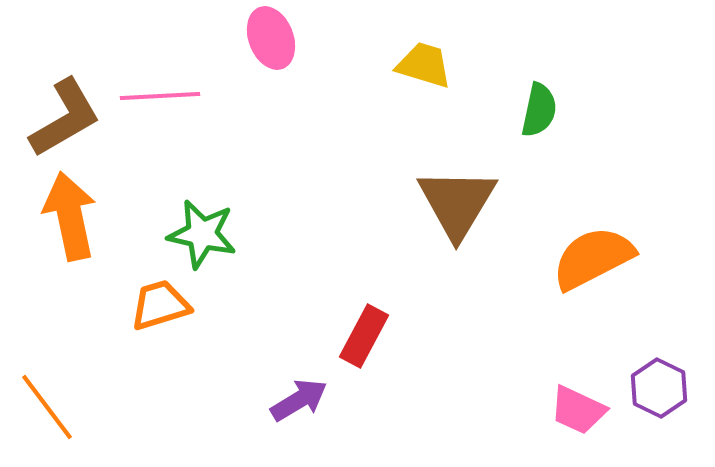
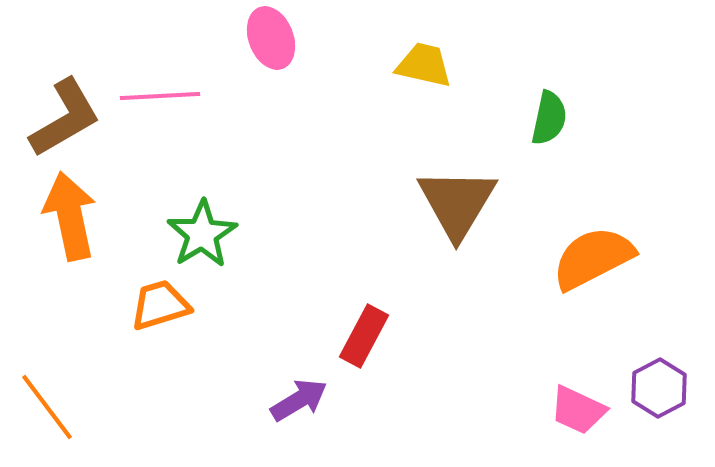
yellow trapezoid: rotated 4 degrees counterclockwise
green semicircle: moved 10 px right, 8 px down
green star: rotated 28 degrees clockwise
purple hexagon: rotated 6 degrees clockwise
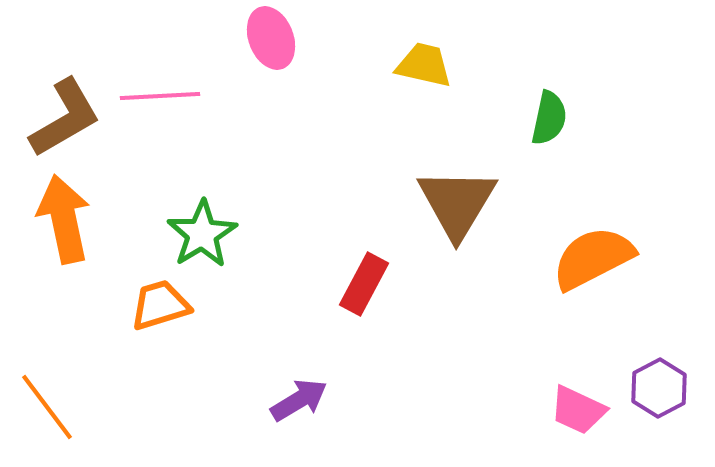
orange arrow: moved 6 px left, 3 px down
red rectangle: moved 52 px up
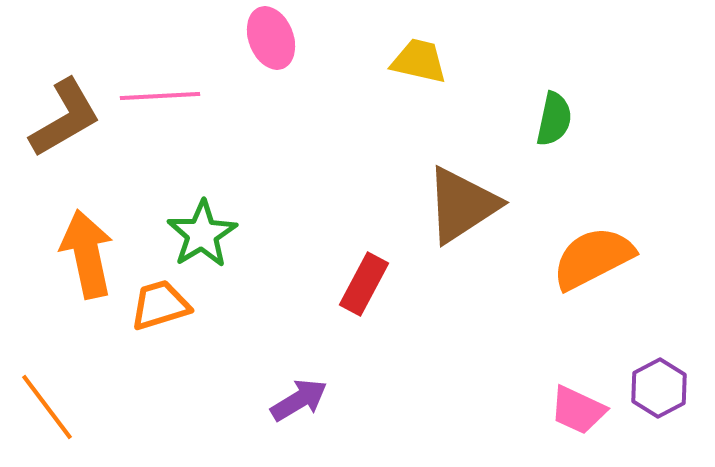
yellow trapezoid: moved 5 px left, 4 px up
green semicircle: moved 5 px right, 1 px down
brown triangle: moved 5 px right, 2 px down; rotated 26 degrees clockwise
orange arrow: moved 23 px right, 35 px down
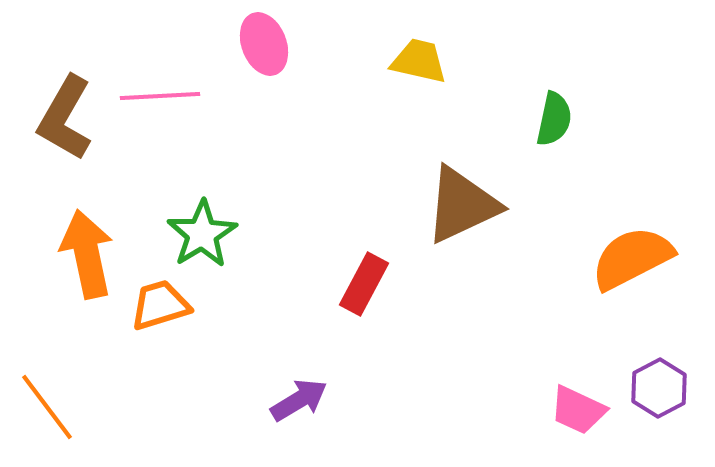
pink ellipse: moved 7 px left, 6 px down
brown L-shape: rotated 150 degrees clockwise
brown triangle: rotated 8 degrees clockwise
orange semicircle: moved 39 px right
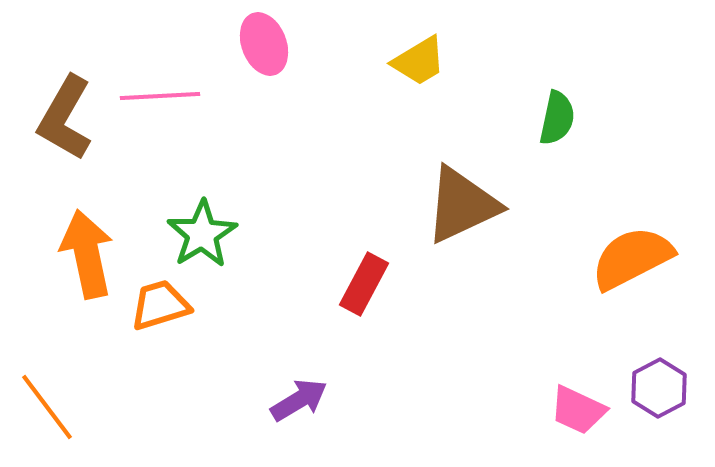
yellow trapezoid: rotated 136 degrees clockwise
green semicircle: moved 3 px right, 1 px up
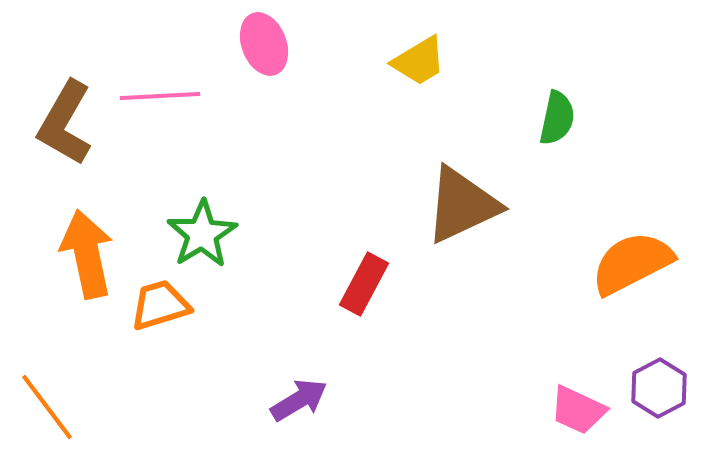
brown L-shape: moved 5 px down
orange semicircle: moved 5 px down
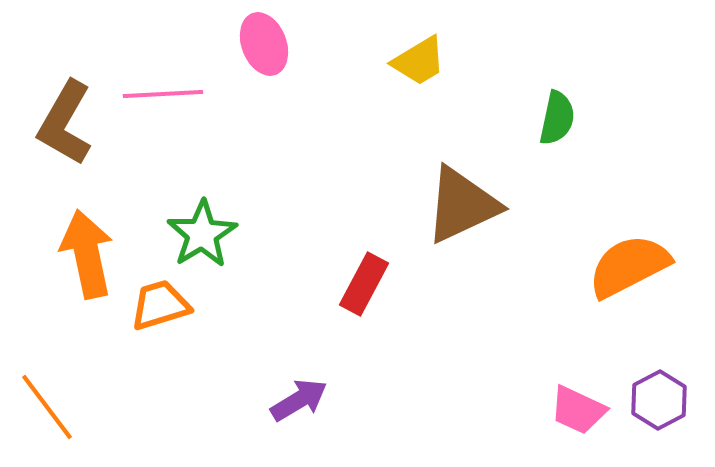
pink line: moved 3 px right, 2 px up
orange semicircle: moved 3 px left, 3 px down
purple hexagon: moved 12 px down
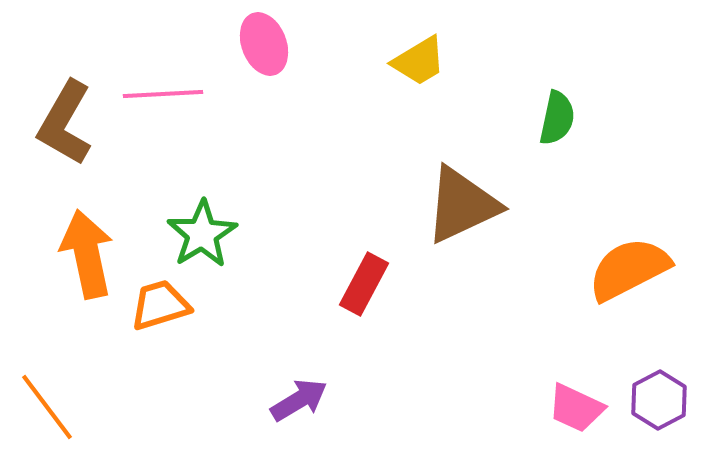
orange semicircle: moved 3 px down
pink trapezoid: moved 2 px left, 2 px up
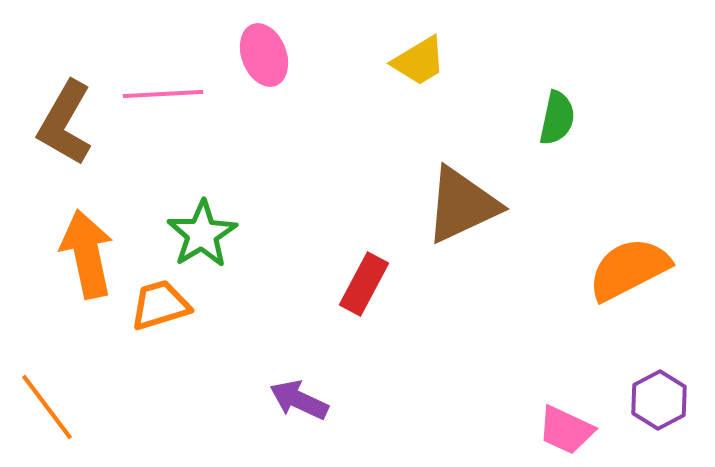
pink ellipse: moved 11 px down
purple arrow: rotated 124 degrees counterclockwise
pink trapezoid: moved 10 px left, 22 px down
